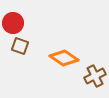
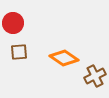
brown square: moved 1 px left, 6 px down; rotated 24 degrees counterclockwise
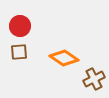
red circle: moved 7 px right, 3 px down
brown cross: moved 1 px left, 3 px down
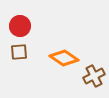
brown cross: moved 3 px up
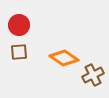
red circle: moved 1 px left, 1 px up
brown cross: moved 1 px left, 1 px up
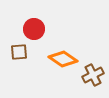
red circle: moved 15 px right, 4 px down
orange diamond: moved 1 px left, 1 px down
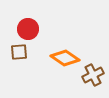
red circle: moved 6 px left
orange diamond: moved 2 px right, 1 px up
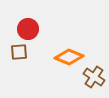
orange diamond: moved 4 px right, 1 px up; rotated 12 degrees counterclockwise
brown cross: moved 1 px right, 2 px down; rotated 30 degrees counterclockwise
